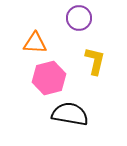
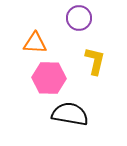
pink hexagon: rotated 16 degrees clockwise
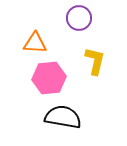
pink hexagon: rotated 8 degrees counterclockwise
black semicircle: moved 7 px left, 3 px down
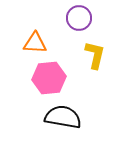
yellow L-shape: moved 6 px up
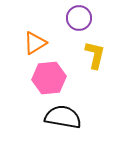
orange triangle: rotated 35 degrees counterclockwise
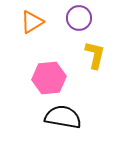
orange triangle: moved 3 px left, 21 px up
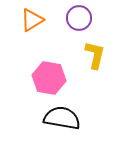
orange triangle: moved 2 px up
pink hexagon: rotated 16 degrees clockwise
black semicircle: moved 1 px left, 1 px down
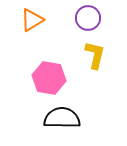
purple circle: moved 9 px right
black semicircle: rotated 9 degrees counterclockwise
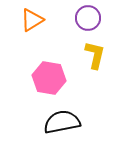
black semicircle: moved 4 px down; rotated 12 degrees counterclockwise
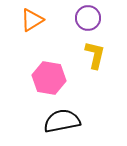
black semicircle: moved 1 px up
